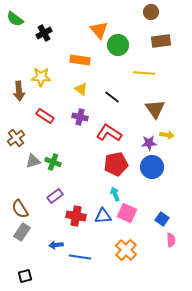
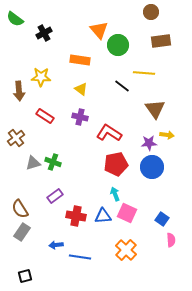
black line: moved 10 px right, 11 px up
gray triangle: moved 2 px down
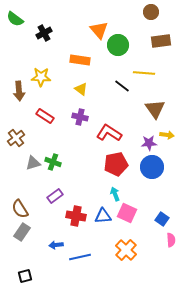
blue line: rotated 20 degrees counterclockwise
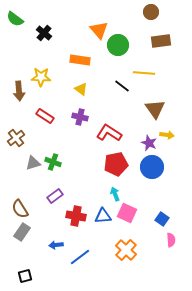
black cross: rotated 21 degrees counterclockwise
purple star: rotated 28 degrees clockwise
blue line: rotated 25 degrees counterclockwise
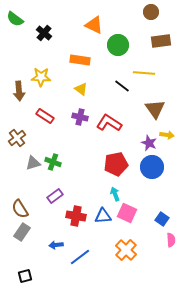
orange triangle: moved 5 px left, 5 px up; rotated 24 degrees counterclockwise
red L-shape: moved 10 px up
brown cross: moved 1 px right
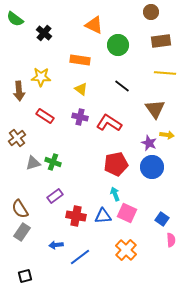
yellow line: moved 21 px right
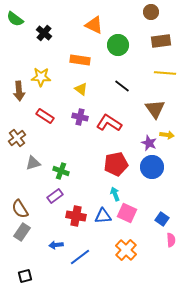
green cross: moved 8 px right, 9 px down
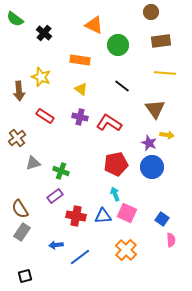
yellow star: rotated 18 degrees clockwise
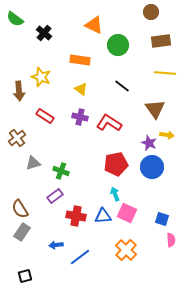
blue square: rotated 16 degrees counterclockwise
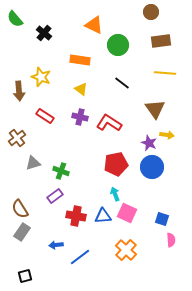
green semicircle: rotated 12 degrees clockwise
black line: moved 3 px up
